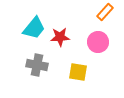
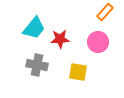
red star: moved 2 px down
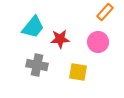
cyan trapezoid: moved 1 px left, 1 px up
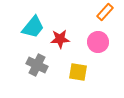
gray cross: rotated 15 degrees clockwise
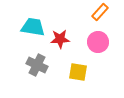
orange rectangle: moved 5 px left
cyan trapezoid: rotated 120 degrees counterclockwise
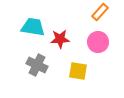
yellow square: moved 1 px up
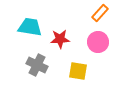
orange rectangle: moved 1 px down
cyan trapezoid: moved 3 px left
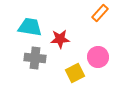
pink circle: moved 15 px down
gray cross: moved 2 px left, 7 px up; rotated 20 degrees counterclockwise
yellow square: moved 3 px left, 2 px down; rotated 36 degrees counterclockwise
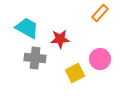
cyan trapezoid: moved 3 px left, 1 px down; rotated 20 degrees clockwise
pink circle: moved 2 px right, 2 px down
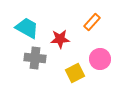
orange rectangle: moved 8 px left, 9 px down
